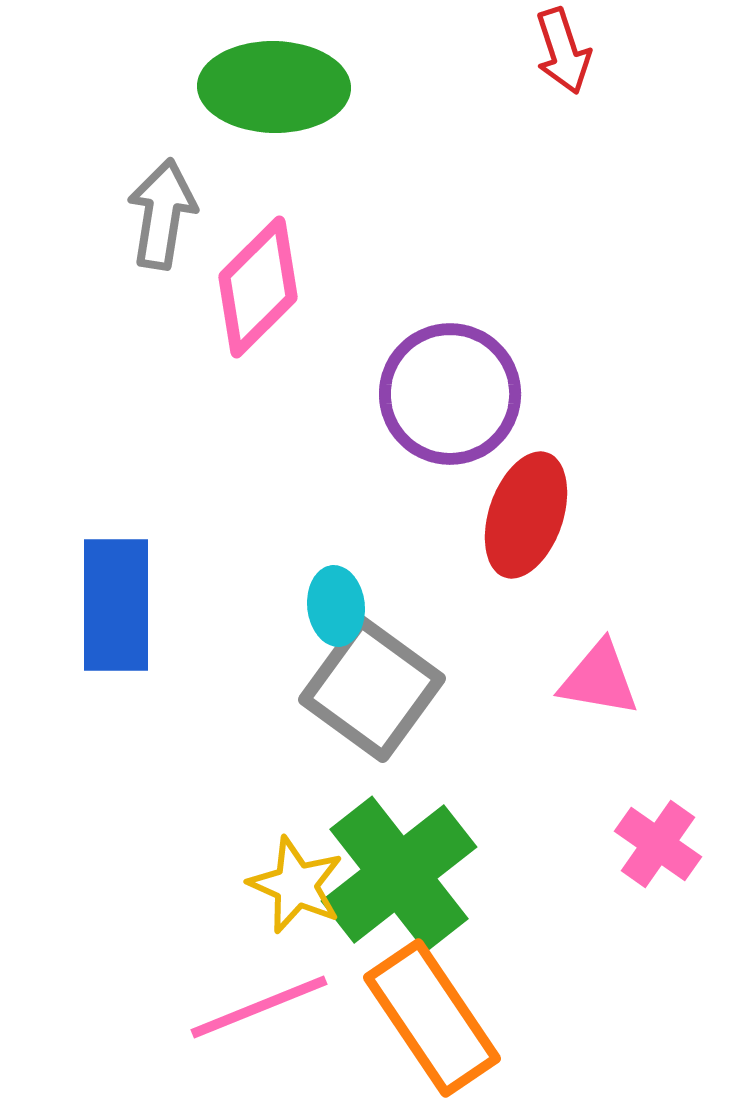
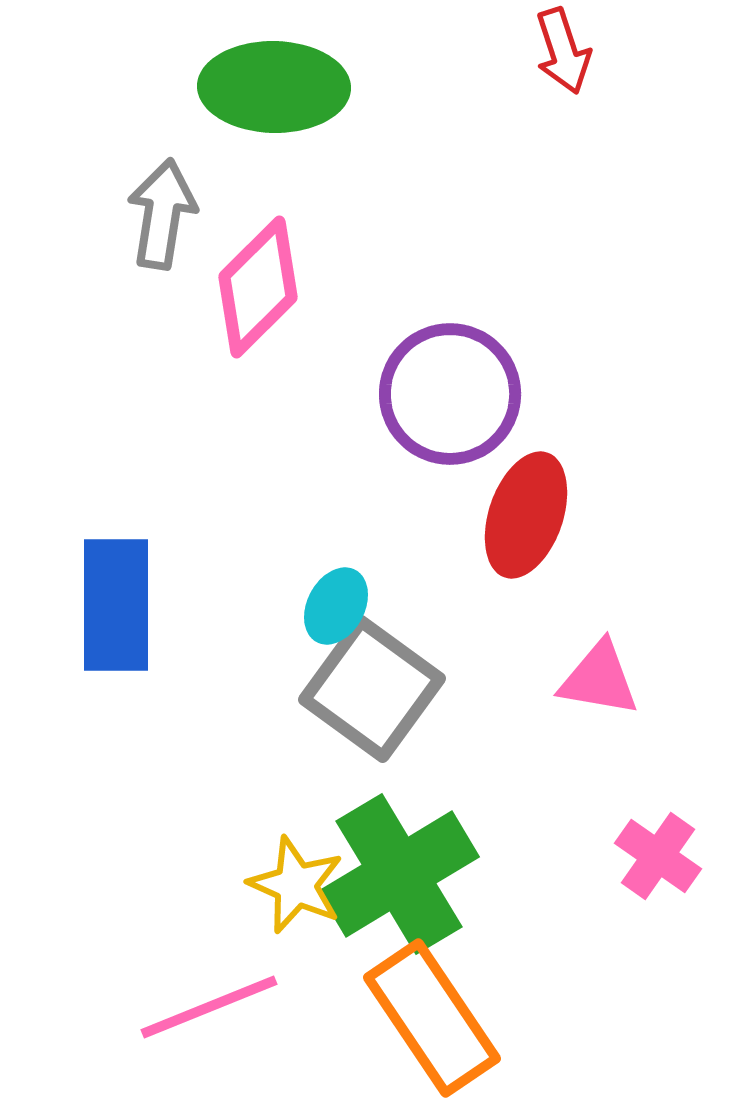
cyan ellipse: rotated 34 degrees clockwise
pink cross: moved 12 px down
green cross: rotated 7 degrees clockwise
pink line: moved 50 px left
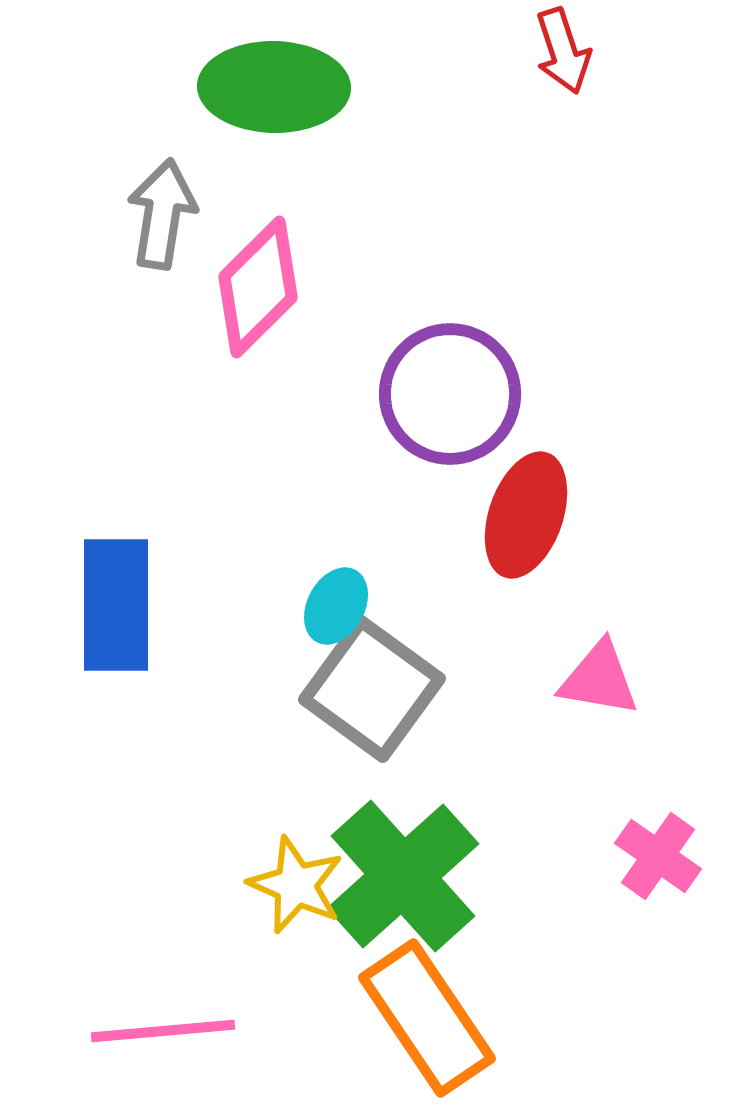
green cross: moved 4 px right, 2 px down; rotated 11 degrees counterclockwise
pink line: moved 46 px left, 24 px down; rotated 17 degrees clockwise
orange rectangle: moved 5 px left
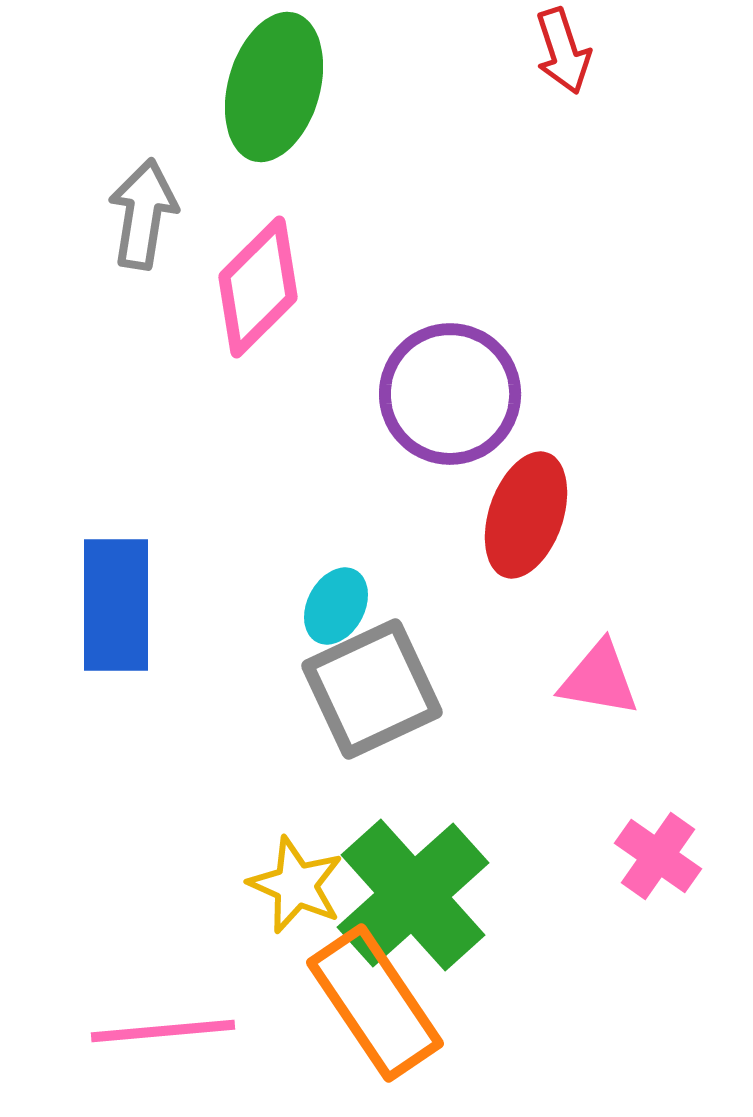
green ellipse: rotated 75 degrees counterclockwise
gray arrow: moved 19 px left
gray square: rotated 29 degrees clockwise
green cross: moved 10 px right, 19 px down
orange rectangle: moved 52 px left, 15 px up
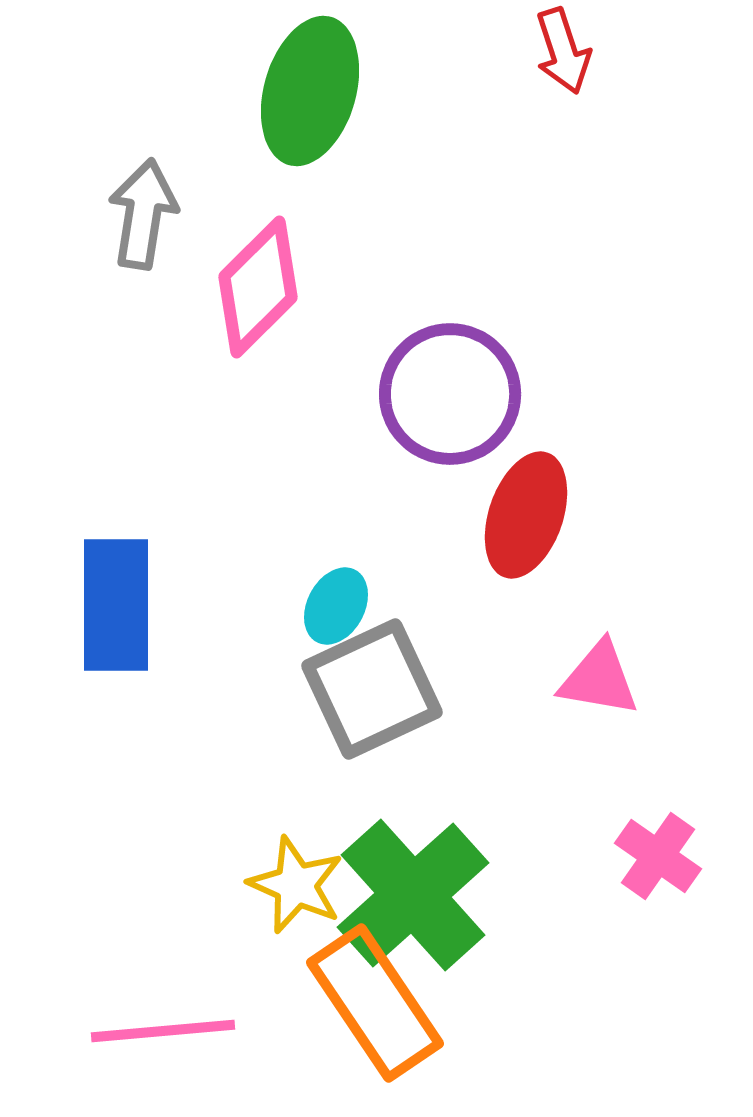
green ellipse: moved 36 px right, 4 px down
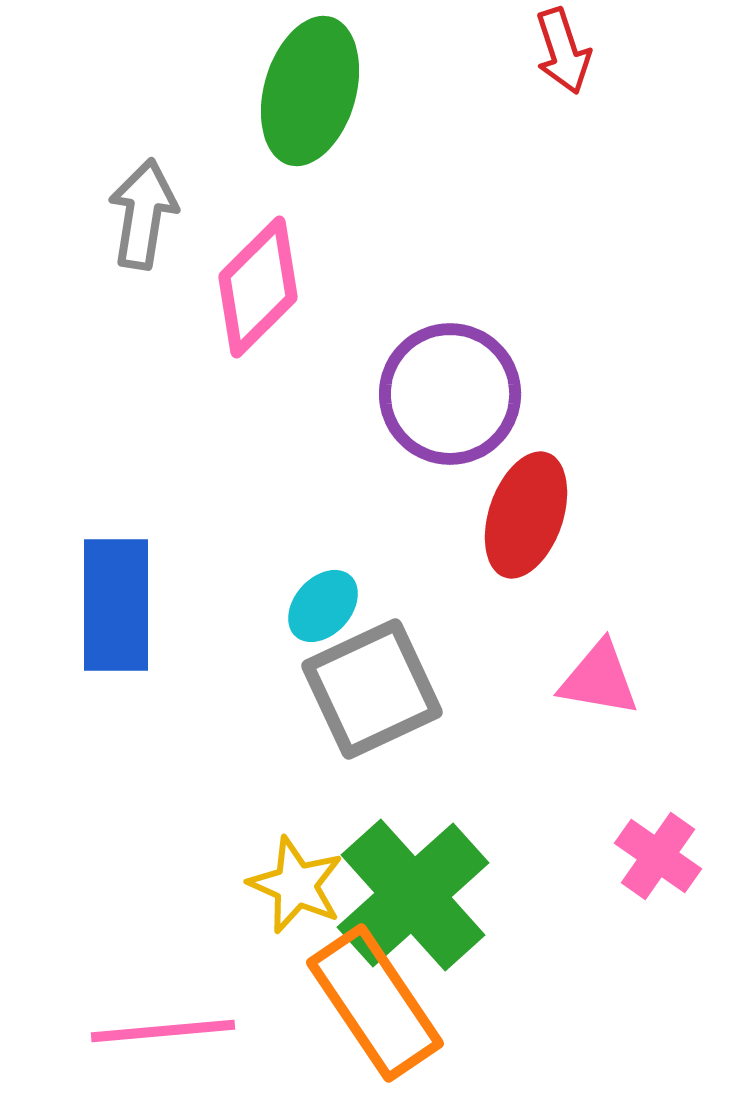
cyan ellipse: moved 13 px left; rotated 14 degrees clockwise
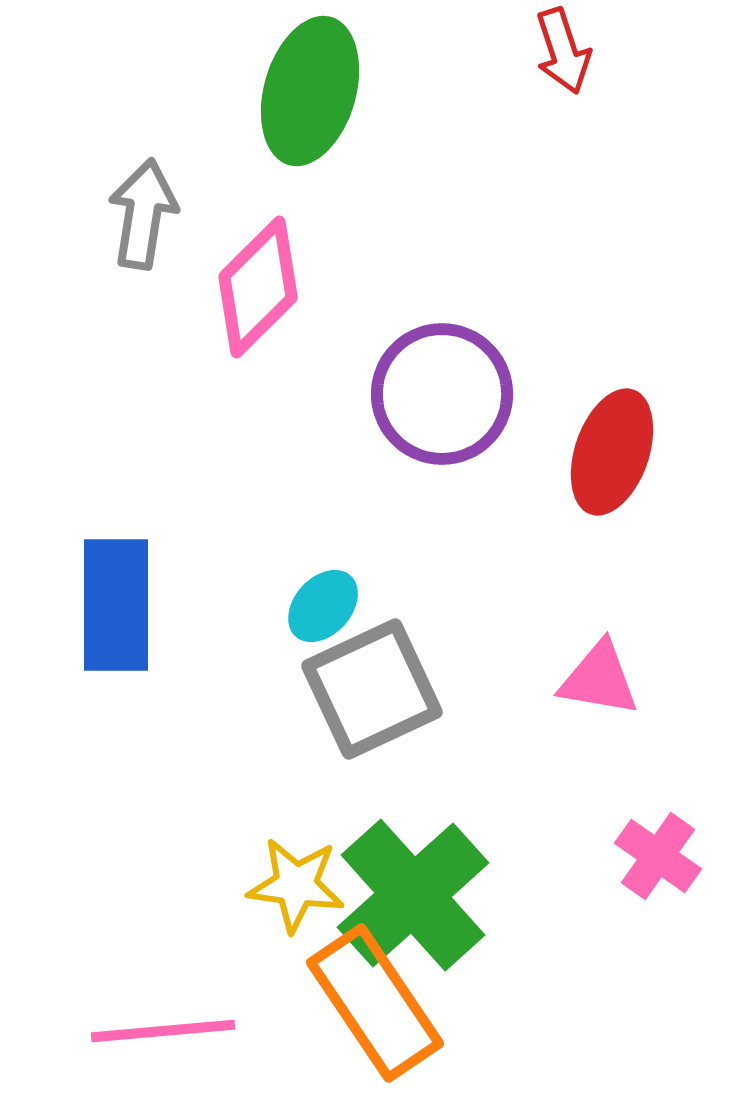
purple circle: moved 8 px left
red ellipse: moved 86 px right, 63 px up
yellow star: rotated 16 degrees counterclockwise
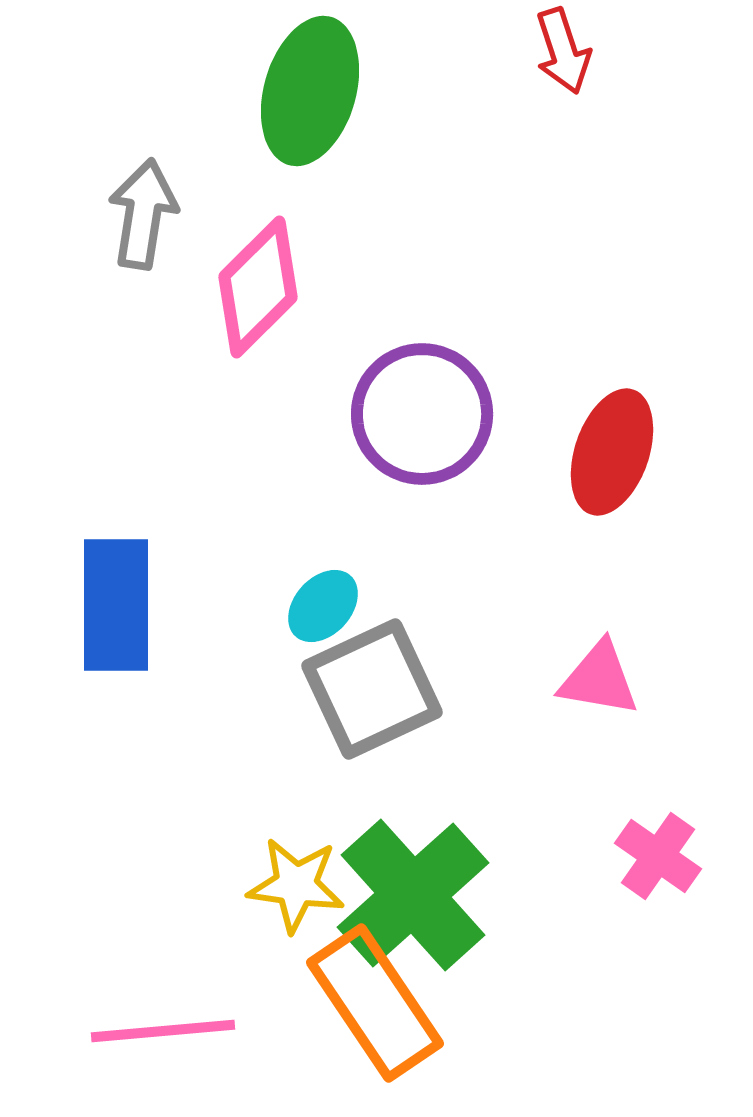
purple circle: moved 20 px left, 20 px down
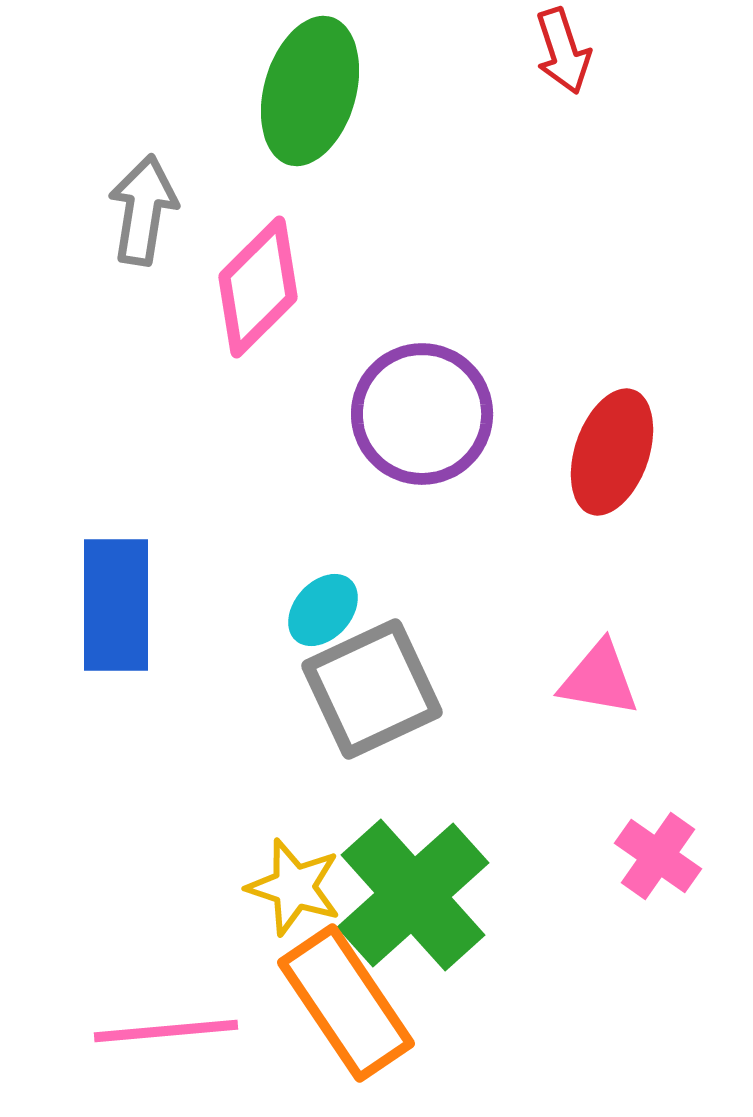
gray arrow: moved 4 px up
cyan ellipse: moved 4 px down
yellow star: moved 2 px left, 2 px down; rotated 10 degrees clockwise
orange rectangle: moved 29 px left
pink line: moved 3 px right
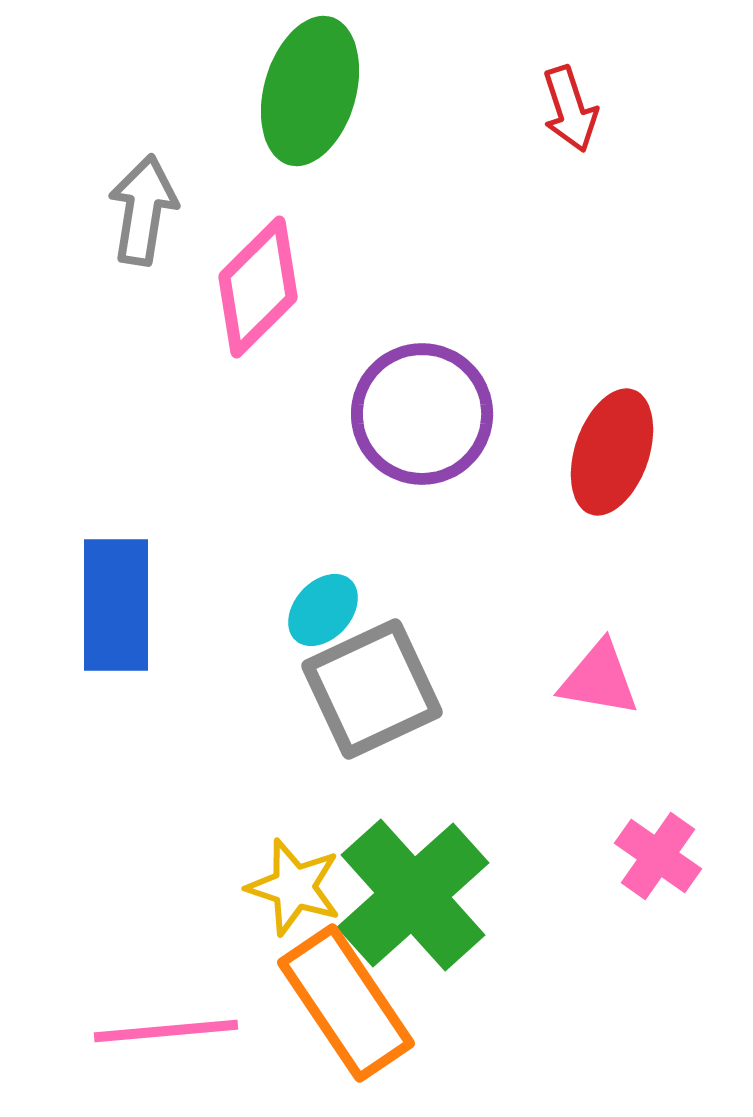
red arrow: moved 7 px right, 58 px down
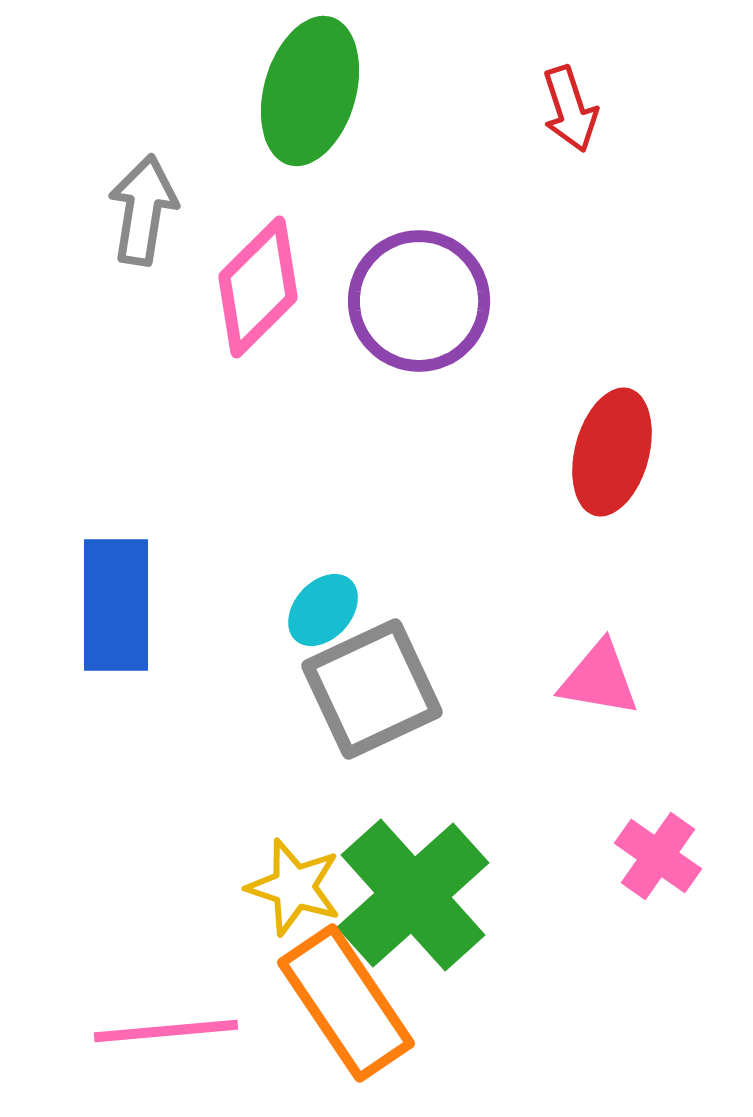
purple circle: moved 3 px left, 113 px up
red ellipse: rotated 4 degrees counterclockwise
